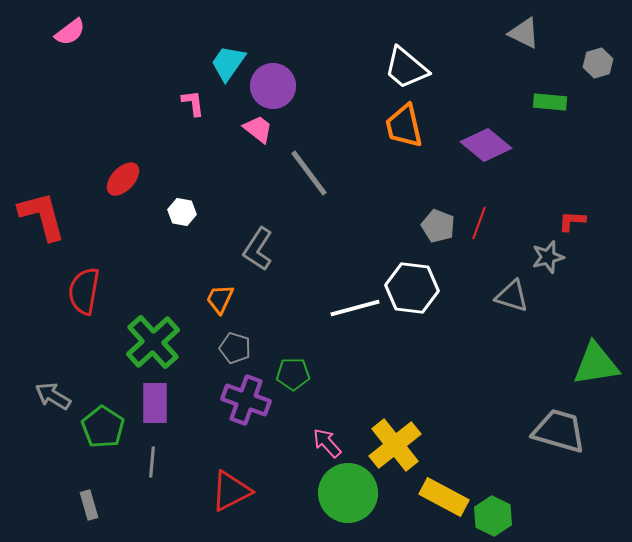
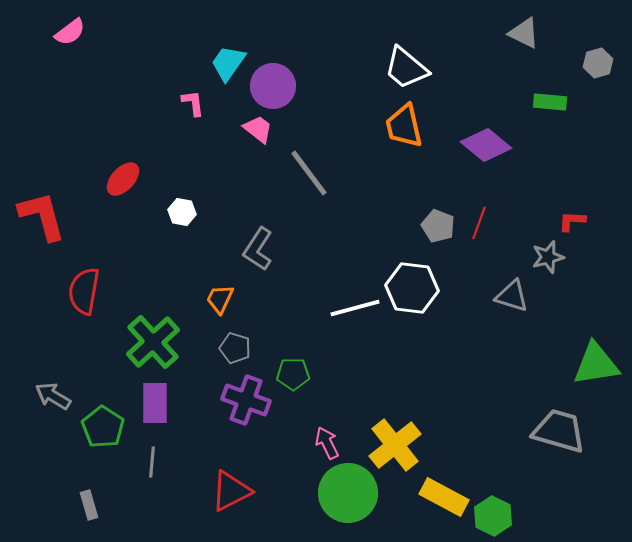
pink arrow at (327, 443): rotated 16 degrees clockwise
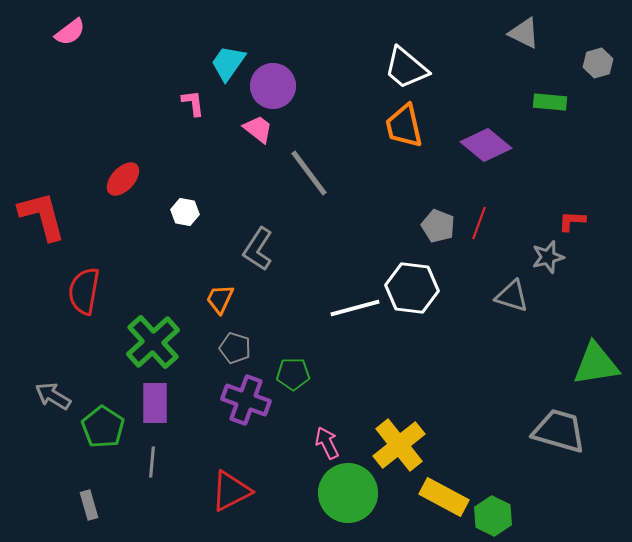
white hexagon at (182, 212): moved 3 px right
yellow cross at (395, 445): moved 4 px right
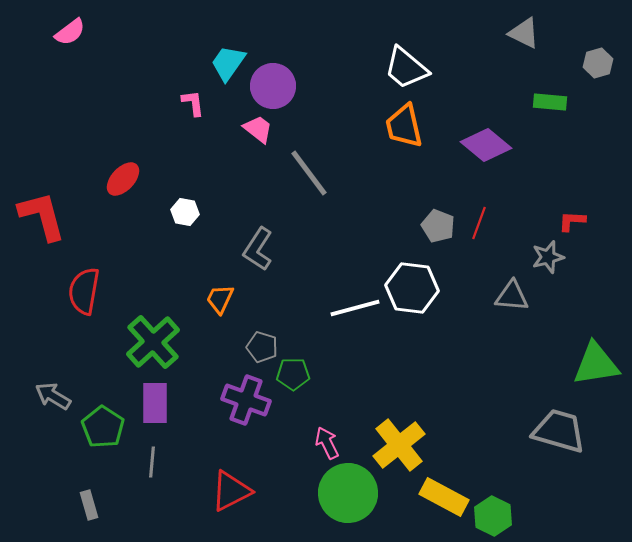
gray triangle at (512, 296): rotated 12 degrees counterclockwise
gray pentagon at (235, 348): moved 27 px right, 1 px up
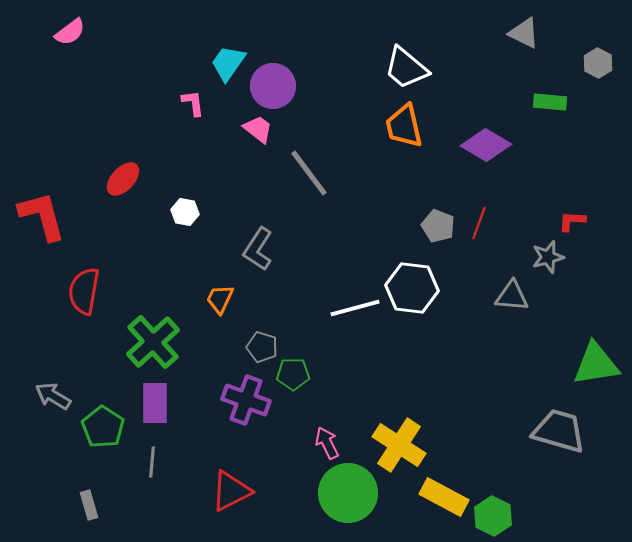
gray hexagon at (598, 63): rotated 16 degrees counterclockwise
purple diamond at (486, 145): rotated 9 degrees counterclockwise
yellow cross at (399, 445): rotated 18 degrees counterclockwise
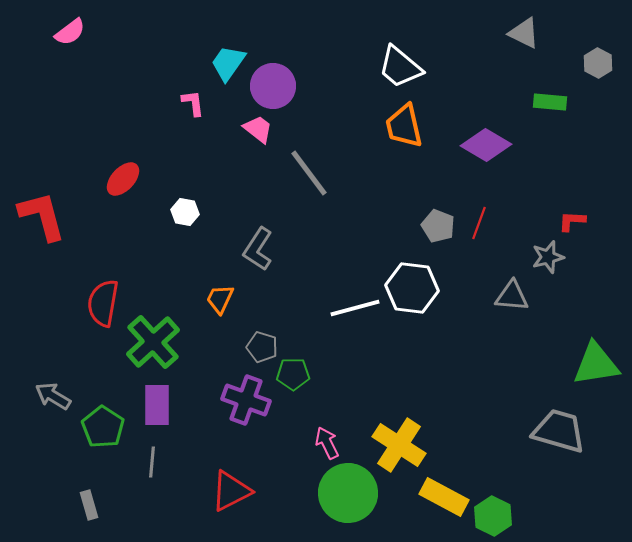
white trapezoid at (406, 68): moved 6 px left, 1 px up
red semicircle at (84, 291): moved 19 px right, 12 px down
purple rectangle at (155, 403): moved 2 px right, 2 px down
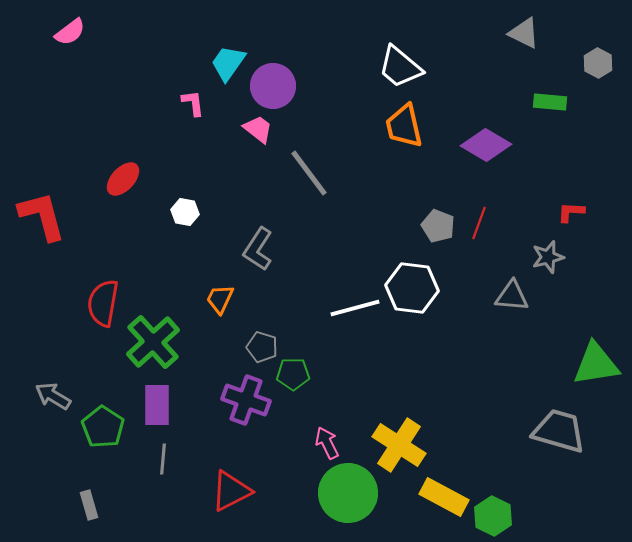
red L-shape at (572, 221): moved 1 px left, 9 px up
gray line at (152, 462): moved 11 px right, 3 px up
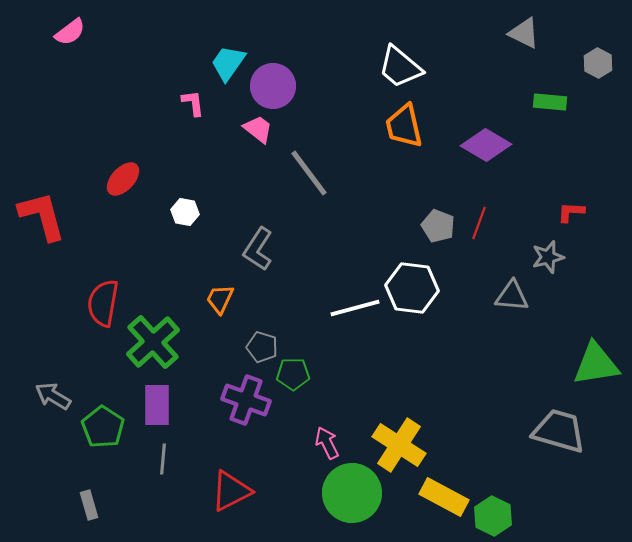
green circle at (348, 493): moved 4 px right
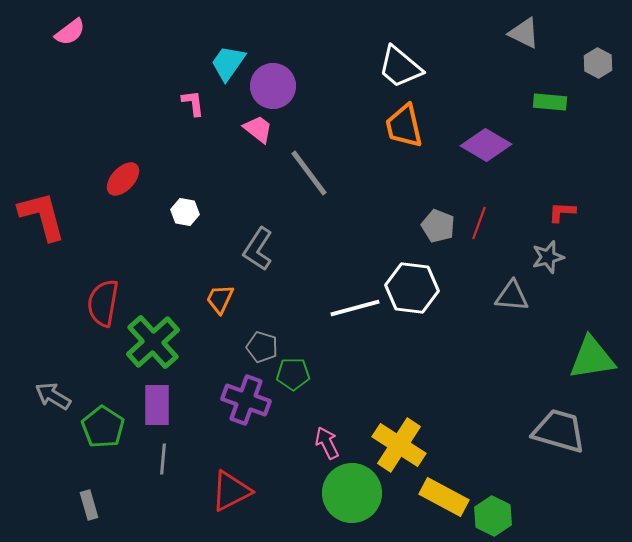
red L-shape at (571, 212): moved 9 px left
green triangle at (596, 364): moved 4 px left, 6 px up
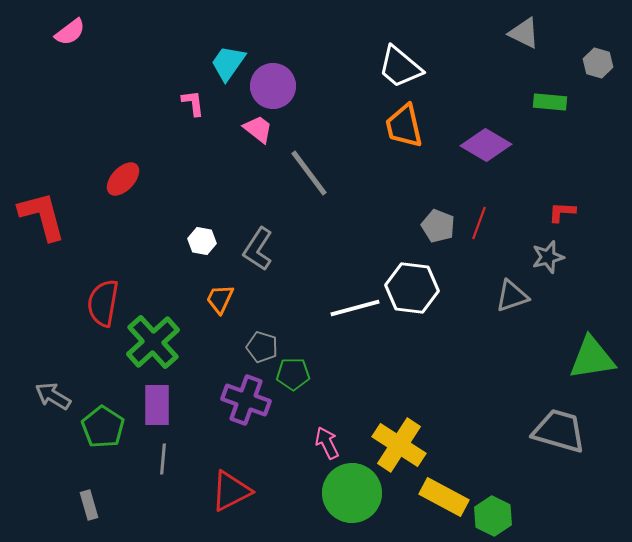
gray hexagon at (598, 63): rotated 12 degrees counterclockwise
white hexagon at (185, 212): moved 17 px right, 29 px down
gray triangle at (512, 296): rotated 24 degrees counterclockwise
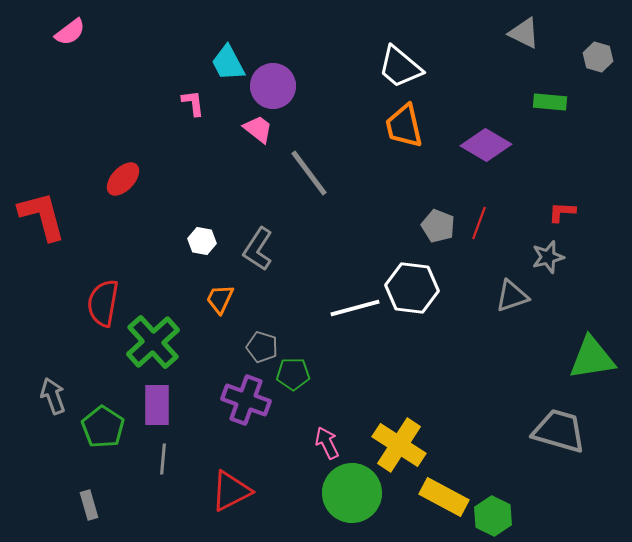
cyan trapezoid at (228, 63): rotated 63 degrees counterclockwise
gray hexagon at (598, 63): moved 6 px up
gray arrow at (53, 396): rotated 39 degrees clockwise
